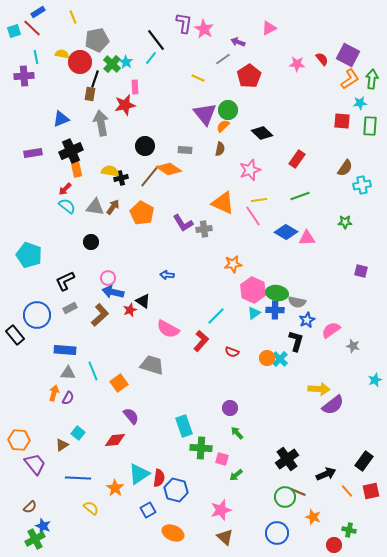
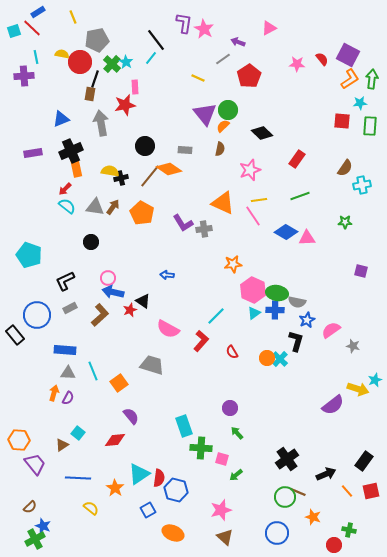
red semicircle at (232, 352): rotated 40 degrees clockwise
yellow arrow at (319, 389): moved 39 px right; rotated 15 degrees clockwise
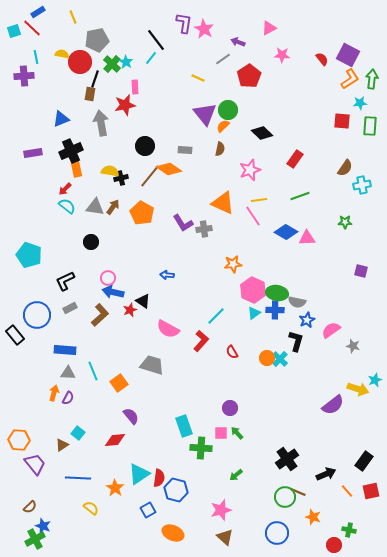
pink star at (297, 64): moved 15 px left, 9 px up
red rectangle at (297, 159): moved 2 px left
pink square at (222, 459): moved 1 px left, 26 px up; rotated 16 degrees counterclockwise
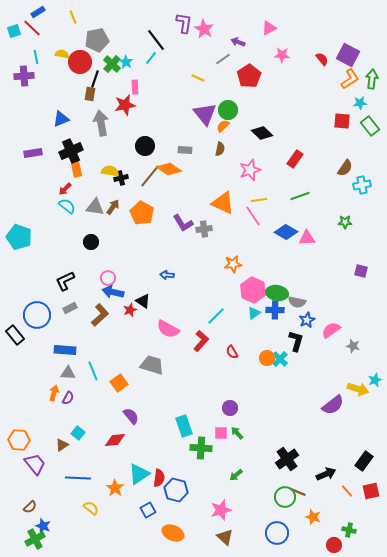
green rectangle at (370, 126): rotated 42 degrees counterclockwise
cyan pentagon at (29, 255): moved 10 px left, 18 px up
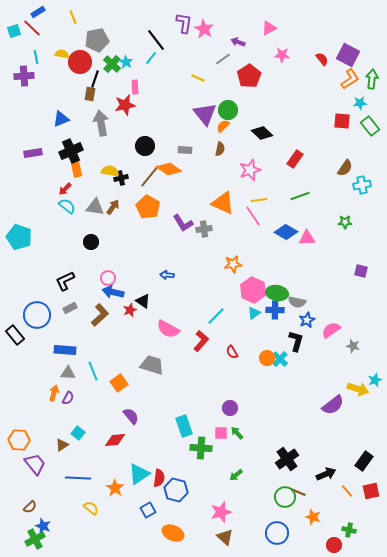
orange pentagon at (142, 213): moved 6 px right, 6 px up
pink star at (221, 510): moved 2 px down
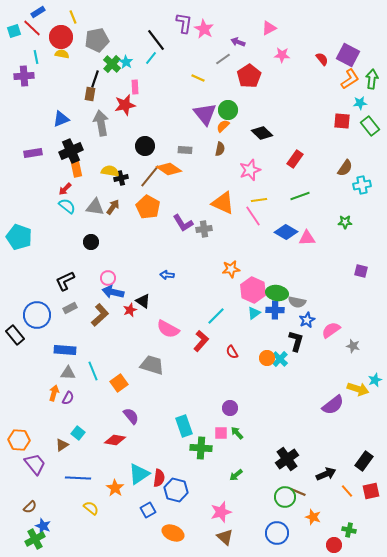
red circle at (80, 62): moved 19 px left, 25 px up
orange star at (233, 264): moved 2 px left, 5 px down
red diamond at (115, 440): rotated 15 degrees clockwise
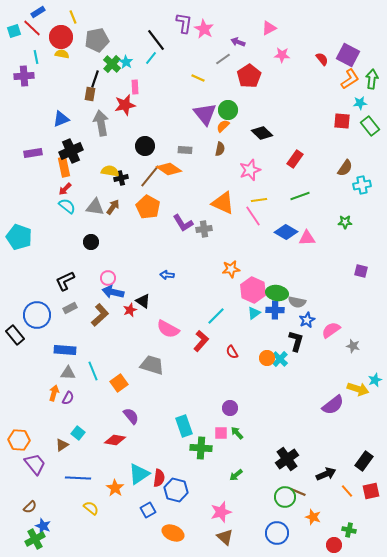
orange rectangle at (76, 167): moved 12 px left
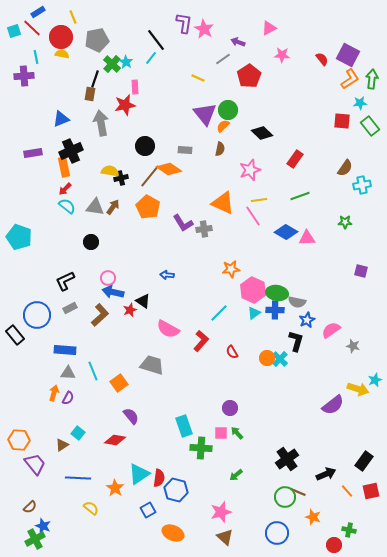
cyan line at (216, 316): moved 3 px right, 3 px up
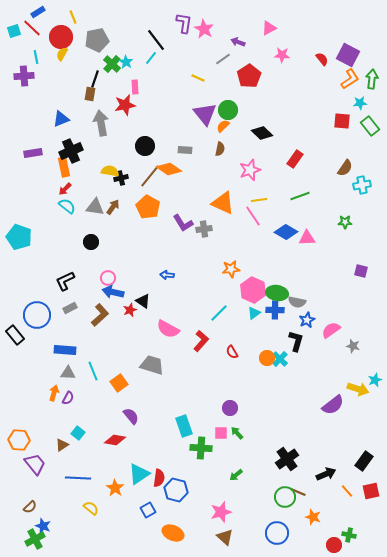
yellow semicircle at (62, 54): rotated 72 degrees counterclockwise
green cross at (349, 530): moved 5 px down
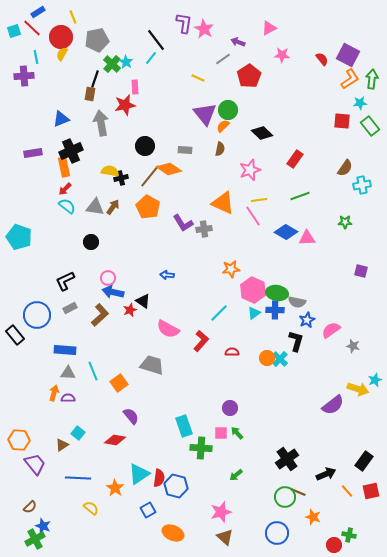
red semicircle at (232, 352): rotated 120 degrees clockwise
purple semicircle at (68, 398): rotated 120 degrees counterclockwise
blue hexagon at (176, 490): moved 4 px up
